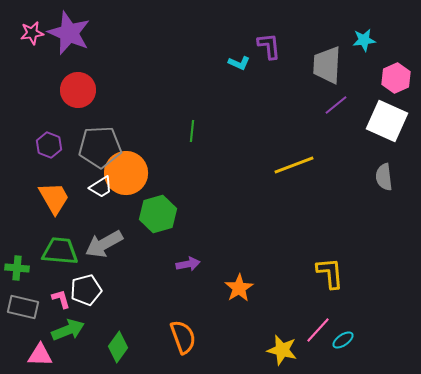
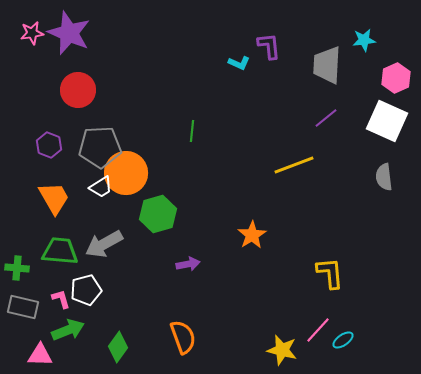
purple line: moved 10 px left, 13 px down
orange star: moved 13 px right, 53 px up
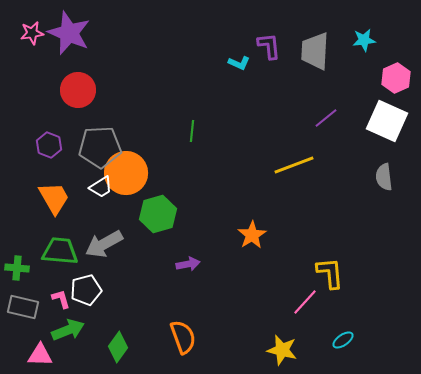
gray trapezoid: moved 12 px left, 14 px up
pink line: moved 13 px left, 28 px up
